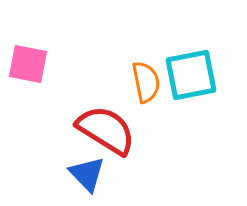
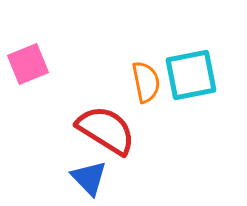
pink square: rotated 33 degrees counterclockwise
blue triangle: moved 2 px right, 4 px down
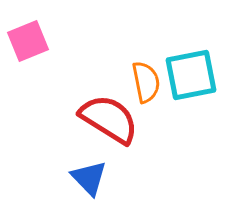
pink square: moved 23 px up
red semicircle: moved 3 px right, 11 px up
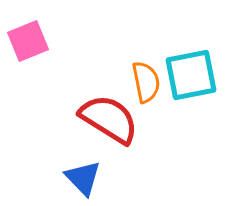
blue triangle: moved 6 px left
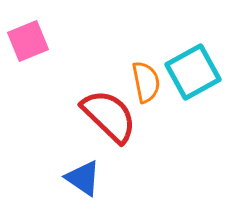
cyan square: moved 2 px right, 3 px up; rotated 18 degrees counterclockwise
red semicircle: moved 3 px up; rotated 12 degrees clockwise
blue triangle: rotated 12 degrees counterclockwise
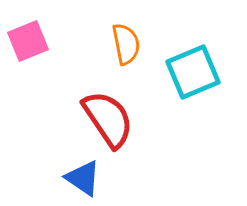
cyan square: rotated 6 degrees clockwise
orange semicircle: moved 20 px left, 38 px up
red semicircle: moved 1 px left, 3 px down; rotated 12 degrees clockwise
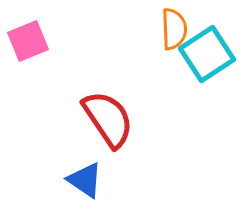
orange semicircle: moved 48 px right, 15 px up; rotated 9 degrees clockwise
cyan square: moved 14 px right, 18 px up; rotated 10 degrees counterclockwise
blue triangle: moved 2 px right, 2 px down
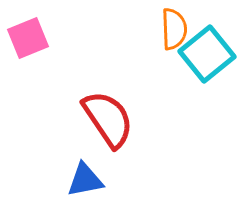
pink square: moved 3 px up
cyan square: rotated 6 degrees counterclockwise
blue triangle: rotated 45 degrees counterclockwise
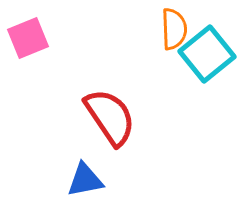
red semicircle: moved 2 px right, 2 px up
